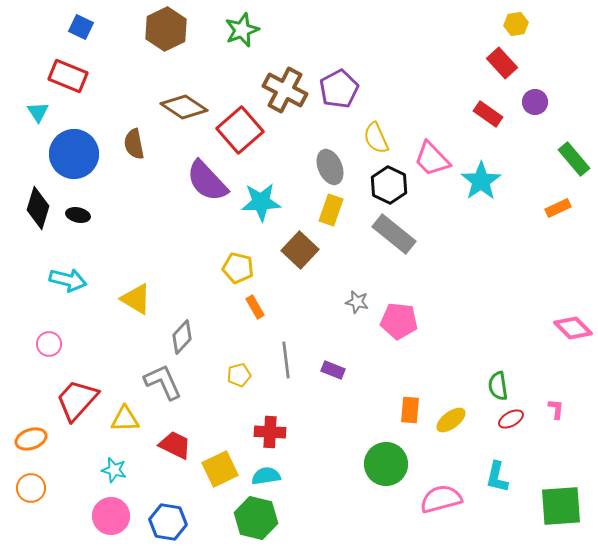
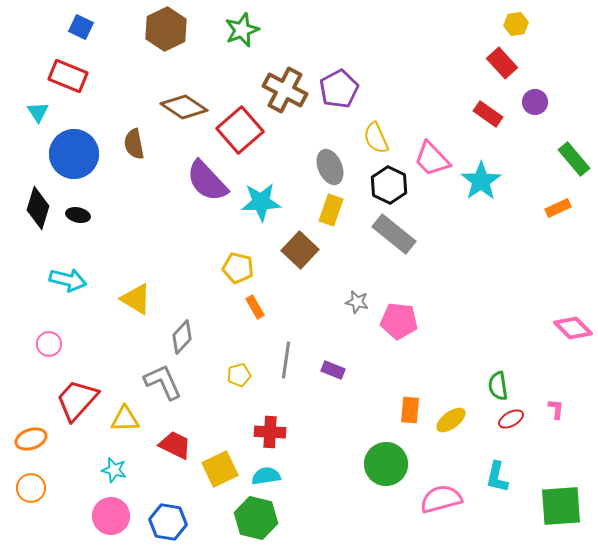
gray line at (286, 360): rotated 15 degrees clockwise
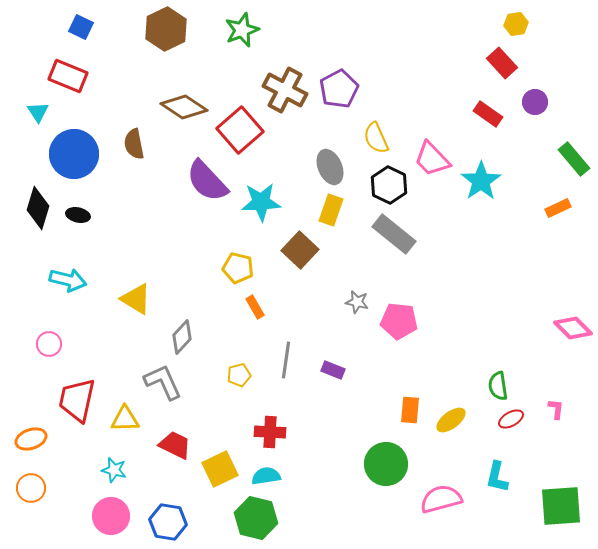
red trapezoid at (77, 400): rotated 30 degrees counterclockwise
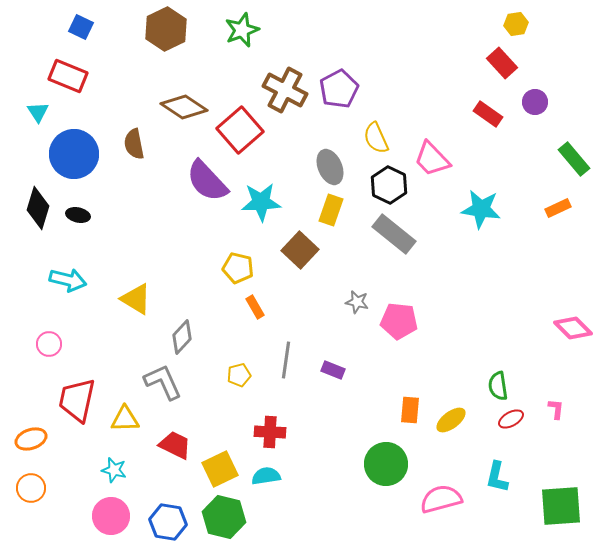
cyan star at (481, 181): moved 28 px down; rotated 30 degrees counterclockwise
green hexagon at (256, 518): moved 32 px left, 1 px up
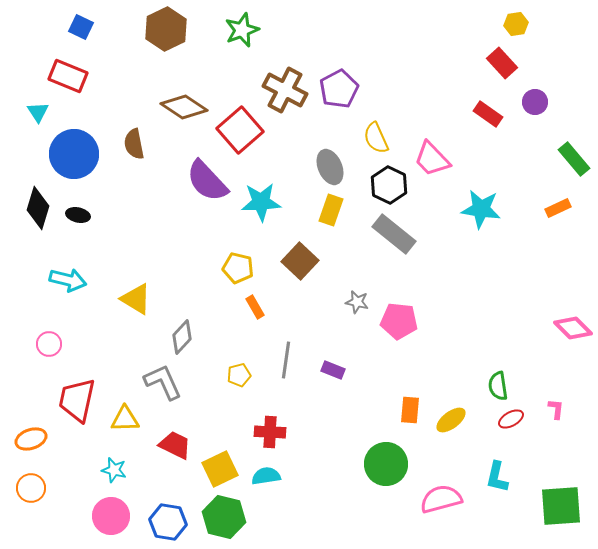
brown square at (300, 250): moved 11 px down
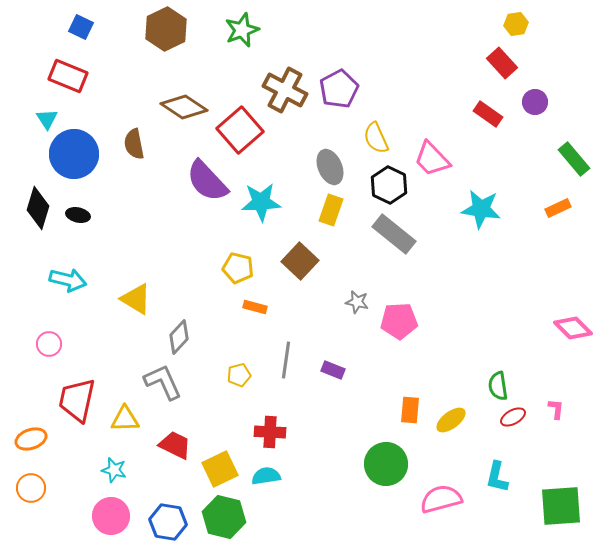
cyan triangle at (38, 112): moved 9 px right, 7 px down
orange rectangle at (255, 307): rotated 45 degrees counterclockwise
pink pentagon at (399, 321): rotated 9 degrees counterclockwise
gray diamond at (182, 337): moved 3 px left
red ellipse at (511, 419): moved 2 px right, 2 px up
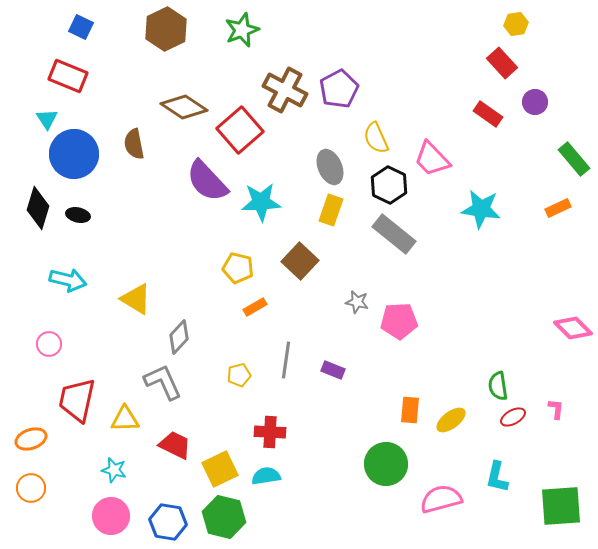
orange rectangle at (255, 307): rotated 45 degrees counterclockwise
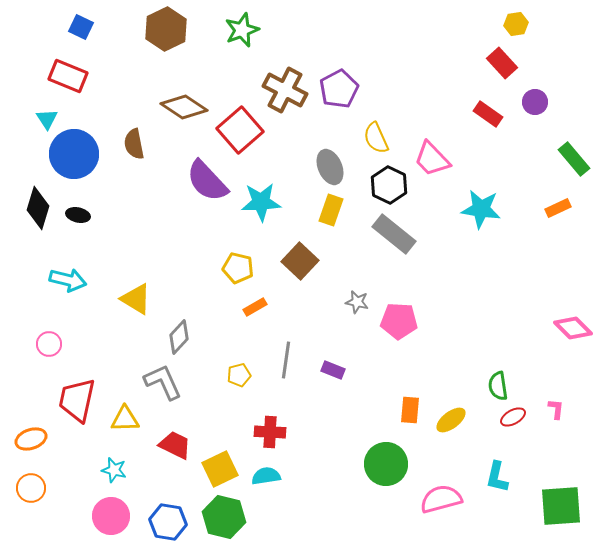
pink pentagon at (399, 321): rotated 6 degrees clockwise
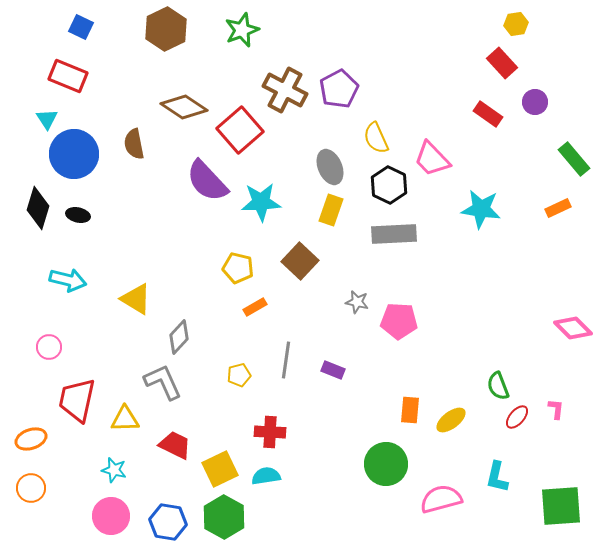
gray rectangle at (394, 234): rotated 42 degrees counterclockwise
pink circle at (49, 344): moved 3 px down
green semicircle at (498, 386): rotated 12 degrees counterclockwise
red ellipse at (513, 417): moved 4 px right; rotated 20 degrees counterclockwise
green hexagon at (224, 517): rotated 15 degrees clockwise
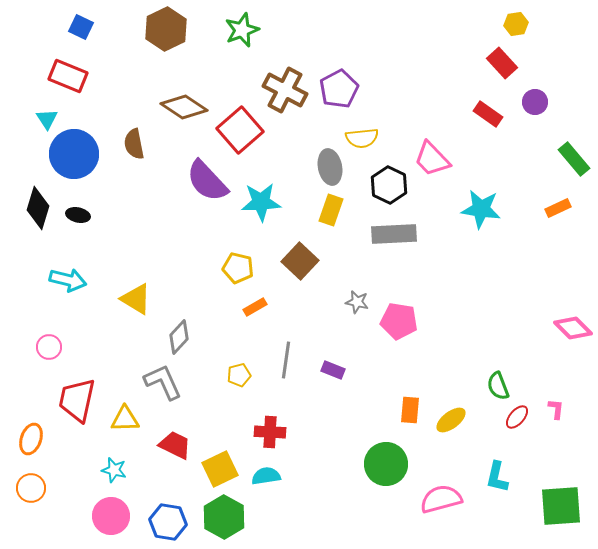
yellow semicircle at (376, 138): moved 14 px left; rotated 72 degrees counterclockwise
gray ellipse at (330, 167): rotated 12 degrees clockwise
pink pentagon at (399, 321): rotated 6 degrees clockwise
orange ellipse at (31, 439): rotated 52 degrees counterclockwise
